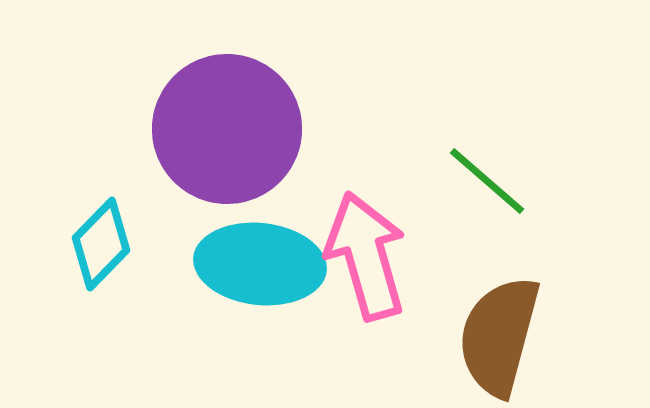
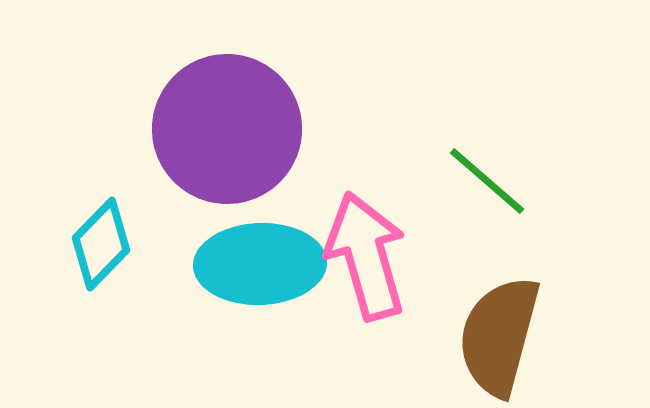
cyan ellipse: rotated 8 degrees counterclockwise
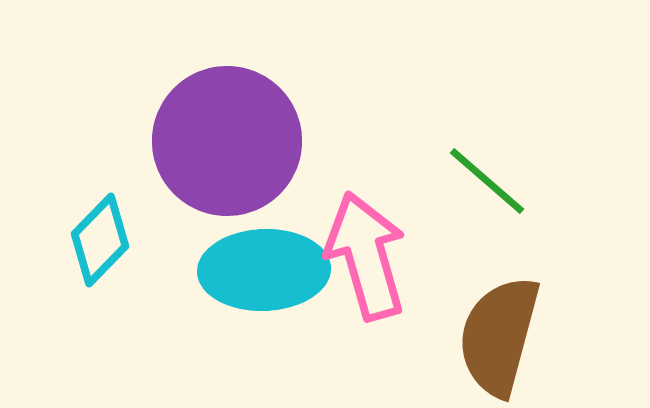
purple circle: moved 12 px down
cyan diamond: moved 1 px left, 4 px up
cyan ellipse: moved 4 px right, 6 px down
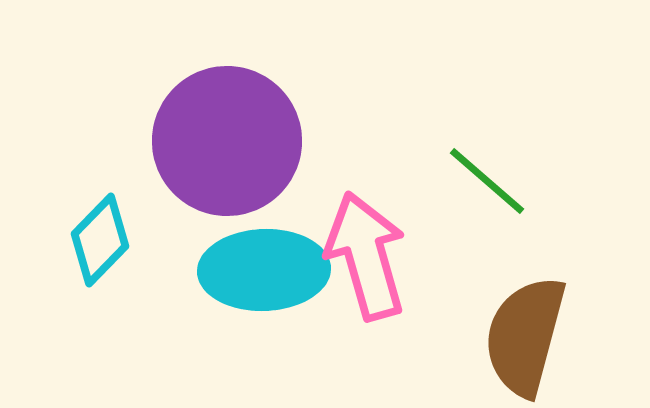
brown semicircle: moved 26 px right
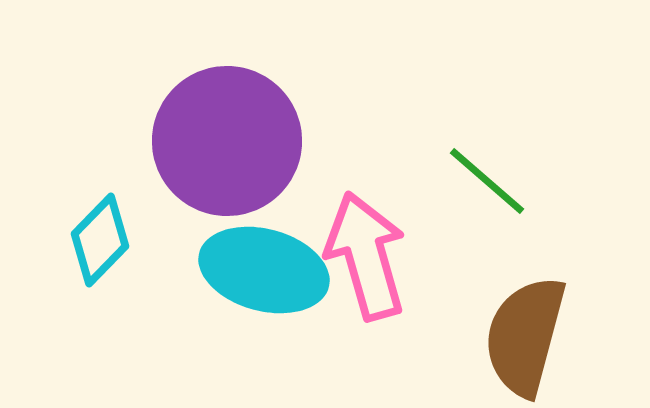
cyan ellipse: rotated 17 degrees clockwise
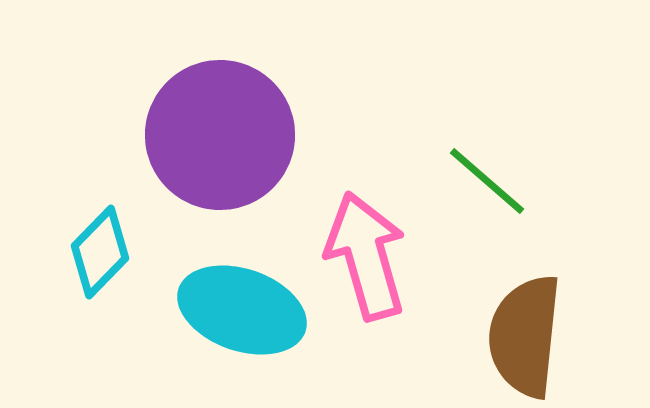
purple circle: moved 7 px left, 6 px up
cyan diamond: moved 12 px down
cyan ellipse: moved 22 px left, 40 px down; rotated 4 degrees clockwise
brown semicircle: rotated 9 degrees counterclockwise
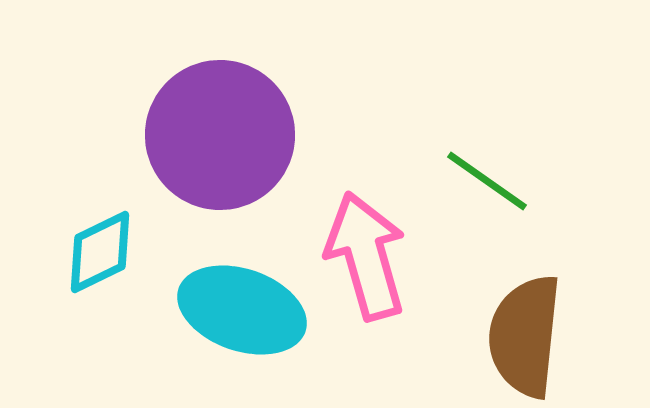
green line: rotated 6 degrees counterclockwise
cyan diamond: rotated 20 degrees clockwise
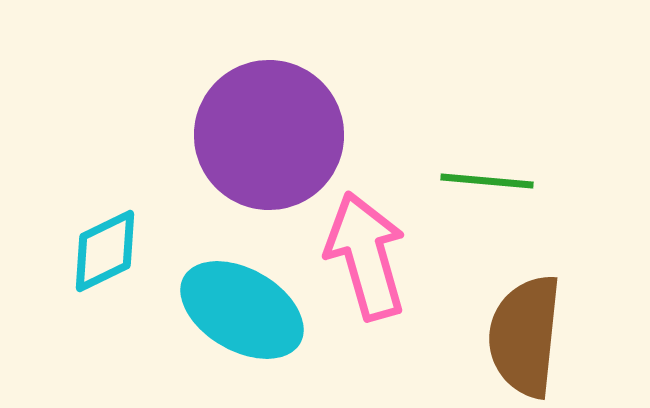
purple circle: moved 49 px right
green line: rotated 30 degrees counterclockwise
cyan diamond: moved 5 px right, 1 px up
cyan ellipse: rotated 11 degrees clockwise
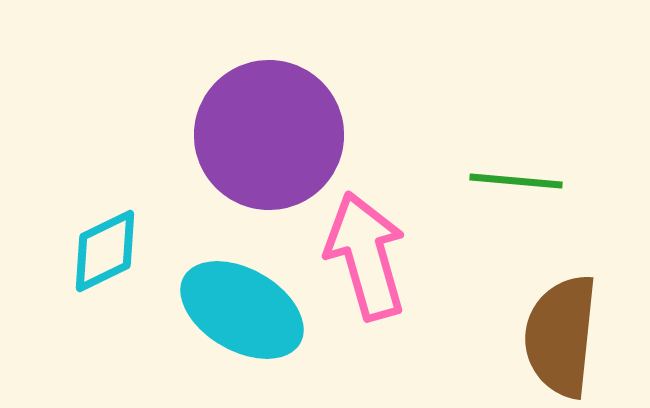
green line: moved 29 px right
brown semicircle: moved 36 px right
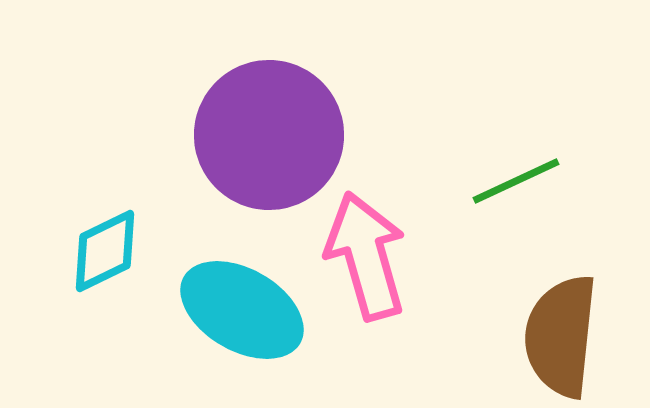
green line: rotated 30 degrees counterclockwise
